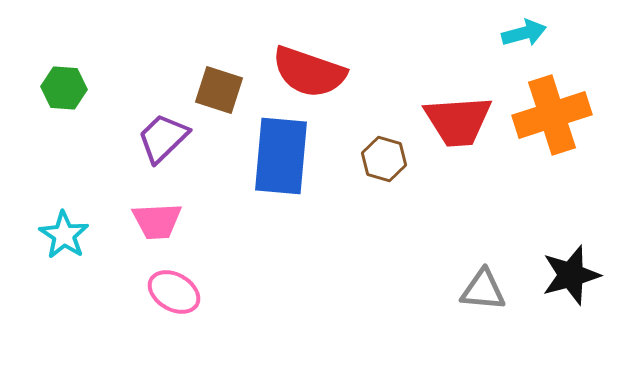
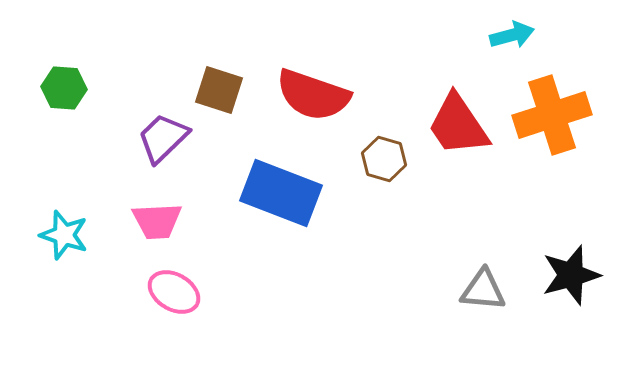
cyan arrow: moved 12 px left, 2 px down
red semicircle: moved 4 px right, 23 px down
red trapezoid: moved 4 px down; rotated 60 degrees clockwise
blue rectangle: moved 37 px down; rotated 74 degrees counterclockwise
cyan star: rotated 15 degrees counterclockwise
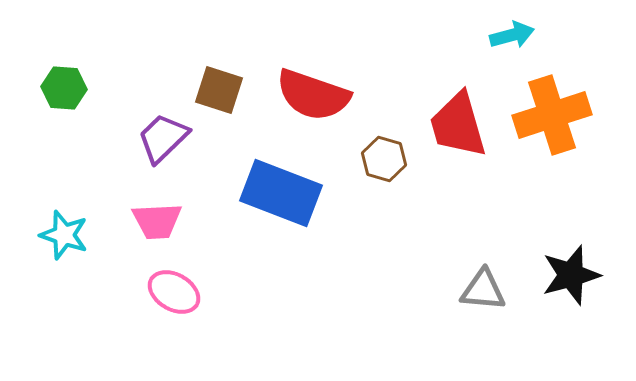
red trapezoid: rotated 18 degrees clockwise
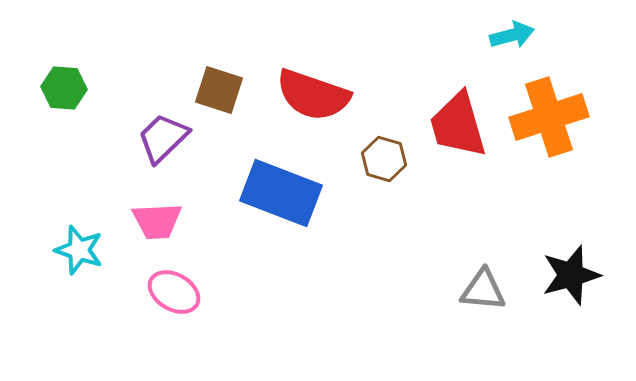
orange cross: moved 3 px left, 2 px down
cyan star: moved 15 px right, 15 px down
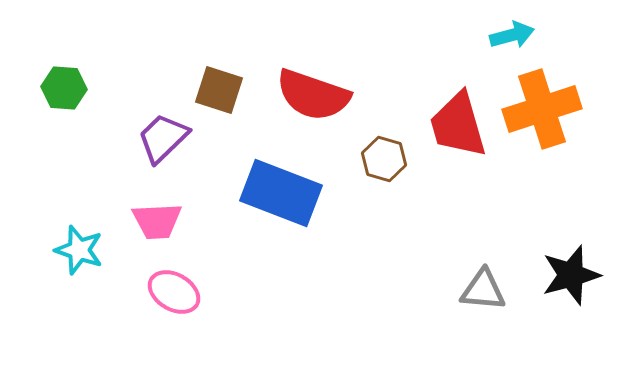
orange cross: moved 7 px left, 8 px up
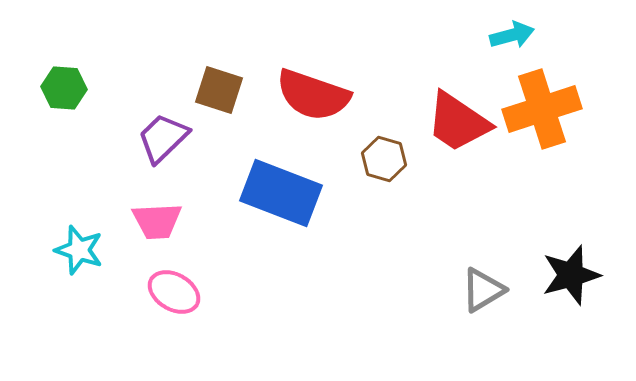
red trapezoid: moved 3 px up; rotated 40 degrees counterclockwise
gray triangle: rotated 36 degrees counterclockwise
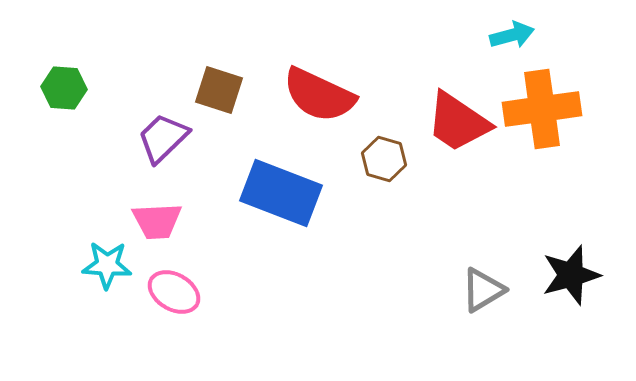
red semicircle: moved 6 px right; rotated 6 degrees clockwise
orange cross: rotated 10 degrees clockwise
cyan star: moved 28 px right, 15 px down; rotated 15 degrees counterclockwise
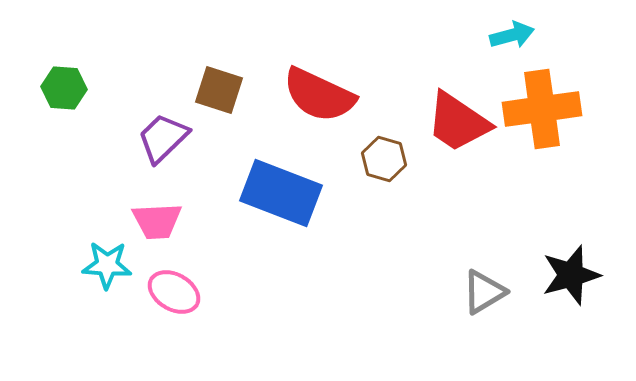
gray triangle: moved 1 px right, 2 px down
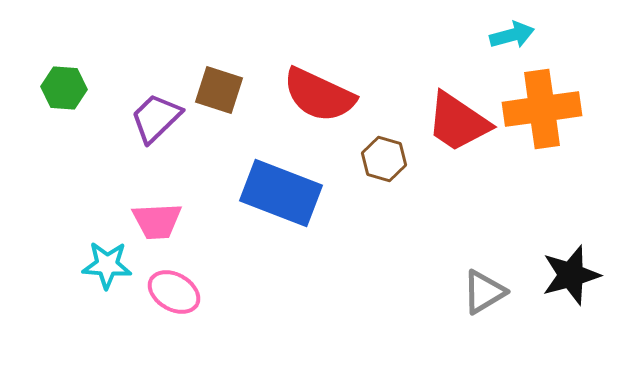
purple trapezoid: moved 7 px left, 20 px up
